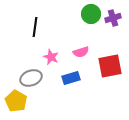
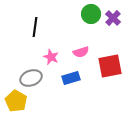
purple cross: rotated 28 degrees counterclockwise
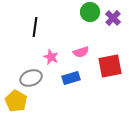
green circle: moved 1 px left, 2 px up
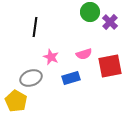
purple cross: moved 3 px left, 4 px down
pink semicircle: moved 3 px right, 2 px down
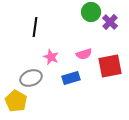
green circle: moved 1 px right
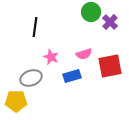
blue rectangle: moved 1 px right, 2 px up
yellow pentagon: rotated 30 degrees counterclockwise
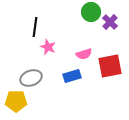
pink star: moved 3 px left, 10 px up
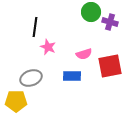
purple cross: rotated 28 degrees counterclockwise
blue rectangle: rotated 18 degrees clockwise
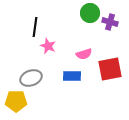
green circle: moved 1 px left, 1 px down
pink star: moved 1 px up
red square: moved 3 px down
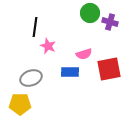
red square: moved 1 px left
blue rectangle: moved 2 px left, 4 px up
yellow pentagon: moved 4 px right, 3 px down
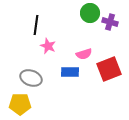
black line: moved 1 px right, 2 px up
red square: rotated 10 degrees counterclockwise
gray ellipse: rotated 40 degrees clockwise
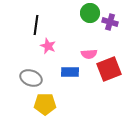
pink semicircle: moved 5 px right; rotated 14 degrees clockwise
yellow pentagon: moved 25 px right
